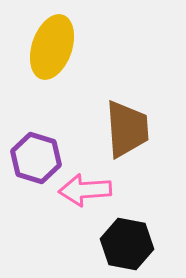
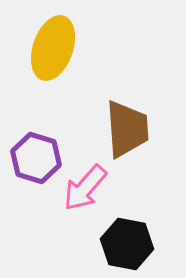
yellow ellipse: moved 1 px right, 1 px down
pink arrow: moved 2 px up; rotated 45 degrees counterclockwise
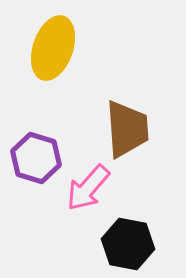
pink arrow: moved 3 px right
black hexagon: moved 1 px right
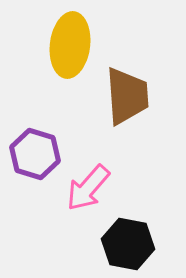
yellow ellipse: moved 17 px right, 3 px up; rotated 12 degrees counterclockwise
brown trapezoid: moved 33 px up
purple hexagon: moved 1 px left, 4 px up
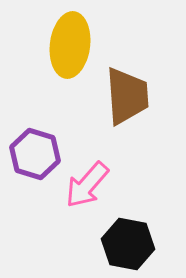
pink arrow: moved 1 px left, 3 px up
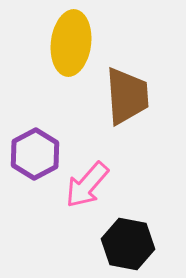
yellow ellipse: moved 1 px right, 2 px up
purple hexagon: rotated 15 degrees clockwise
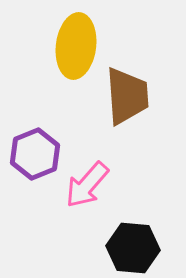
yellow ellipse: moved 5 px right, 3 px down
purple hexagon: rotated 6 degrees clockwise
black hexagon: moved 5 px right, 4 px down; rotated 6 degrees counterclockwise
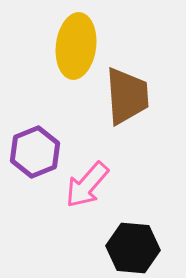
purple hexagon: moved 2 px up
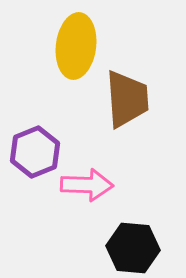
brown trapezoid: moved 3 px down
pink arrow: rotated 129 degrees counterclockwise
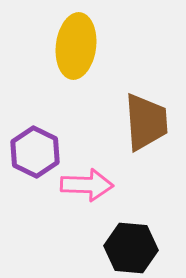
brown trapezoid: moved 19 px right, 23 px down
purple hexagon: rotated 12 degrees counterclockwise
black hexagon: moved 2 px left
